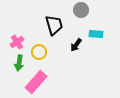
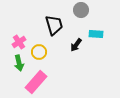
pink cross: moved 2 px right
green arrow: rotated 21 degrees counterclockwise
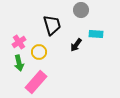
black trapezoid: moved 2 px left
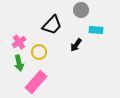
black trapezoid: rotated 60 degrees clockwise
cyan rectangle: moved 4 px up
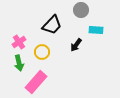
yellow circle: moved 3 px right
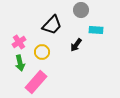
green arrow: moved 1 px right
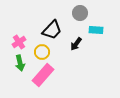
gray circle: moved 1 px left, 3 px down
black trapezoid: moved 5 px down
black arrow: moved 1 px up
pink rectangle: moved 7 px right, 7 px up
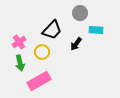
pink rectangle: moved 4 px left, 6 px down; rotated 20 degrees clockwise
